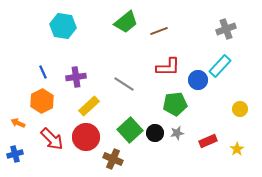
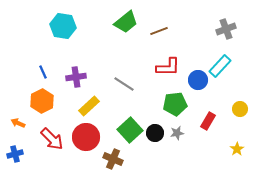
red rectangle: moved 20 px up; rotated 36 degrees counterclockwise
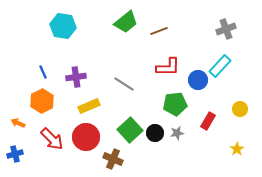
yellow rectangle: rotated 20 degrees clockwise
